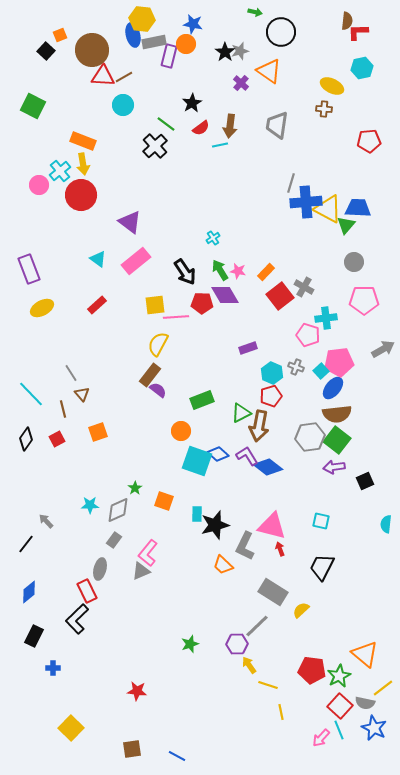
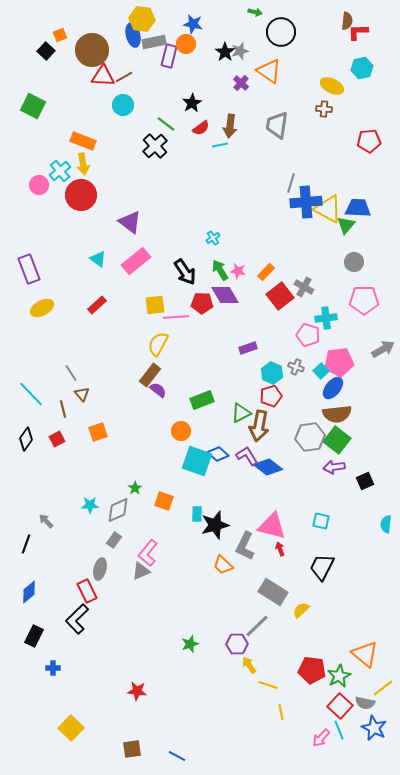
black line at (26, 544): rotated 18 degrees counterclockwise
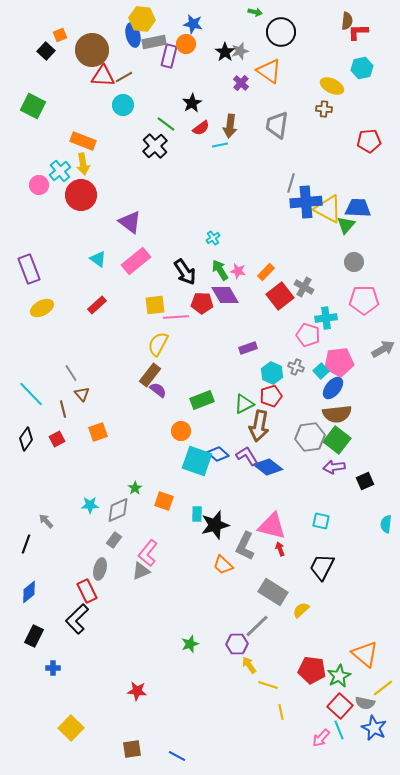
green triangle at (241, 413): moved 3 px right, 9 px up
